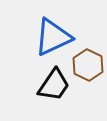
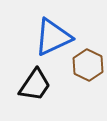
black trapezoid: moved 19 px left
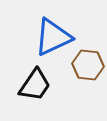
brown hexagon: rotated 20 degrees counterclockwise
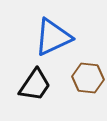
brown hexagon: moved 13 px down
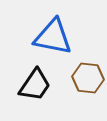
blue triangle: rotated 36 degrees clockwise
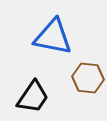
black trapezoid: moved 2 px left, 12 px down
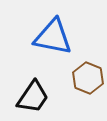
brown hexagon: rotated 16 degrees clockwise
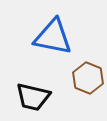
black trapezoid: rotated 69 degrees clockwise
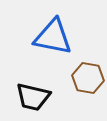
brown hexagon: rotated 12 degrees counterclockwise
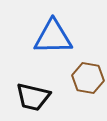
blue triangle: rotated 12 degrees counterclockwise
